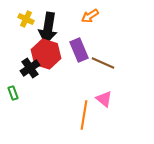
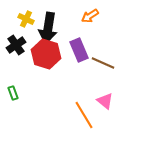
black cross: moved 14 px left, 23 px up
pink triangle: moved 1 px right, 2 px down
orange line: rotated 40 degrees counterclockwise
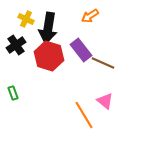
purple rectangle: moved 2 px right; rotated 15 degrees counterclockwise
red hexagon: moved 3 px right, 2 px down
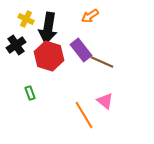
brown line: moved 1 px left, 1 px up
green rectangle: moved 17 px right
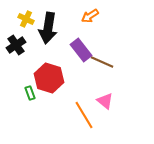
red hexagon: moved 22 px down
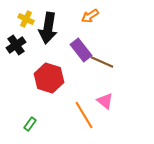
green rectangle: moved 31 px down; rotated 56 degrees clockwise
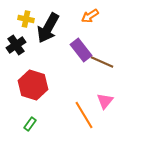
yellow cross: rotated 14 degrees counterclockwise
black arrow: rotated 20 degrees clockwise
red hexagon: moved 16 px left, 7 px down
pink triangle: rotated 30 degrees clockwise
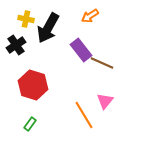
brown line: moved 1 px down
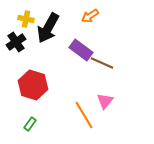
black cross: moved 3 px up
purple rectangle: rotated 15 degrees counterclockwise
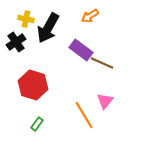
green rectangle: moved 7 px right
